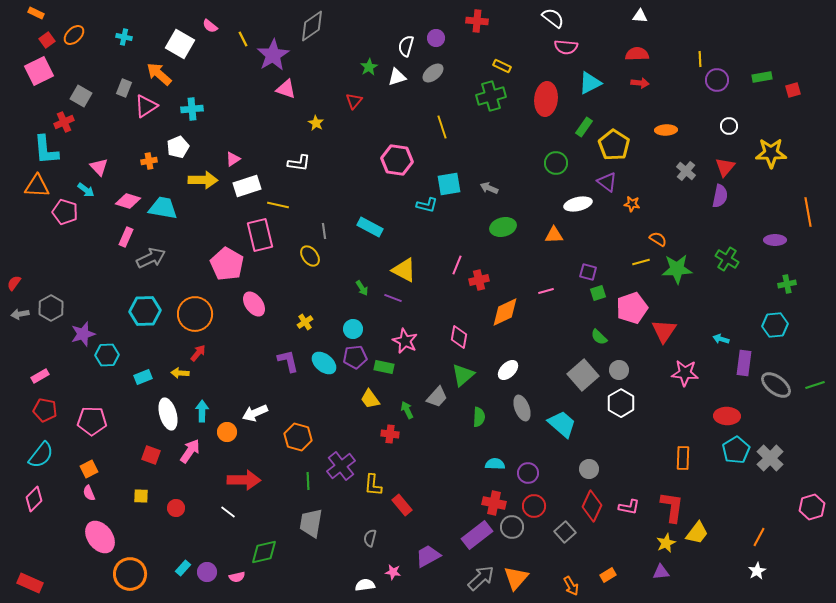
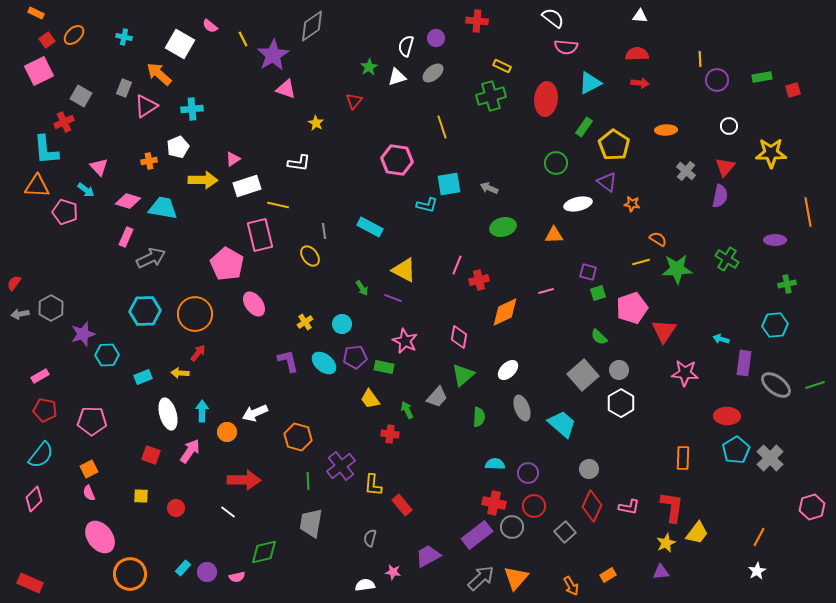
cyan circle at (353, 329): moved 11 px left, 5 px up
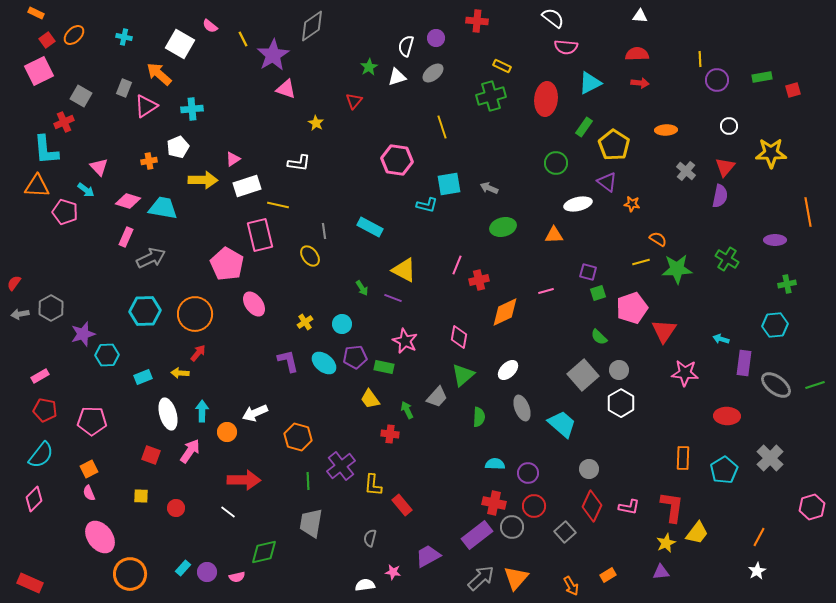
cyan pentagon at (736, 450): moved 12 px left, 20 px down
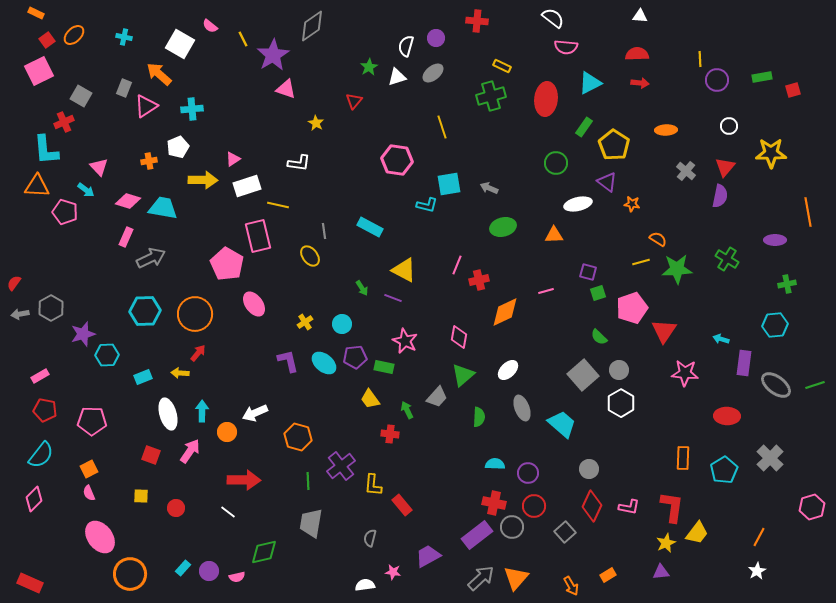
pink rectangle at (260, 235): moved 2 px left, 1 px down
purple circle at (207, 572): moved 2 px right, 1 px up
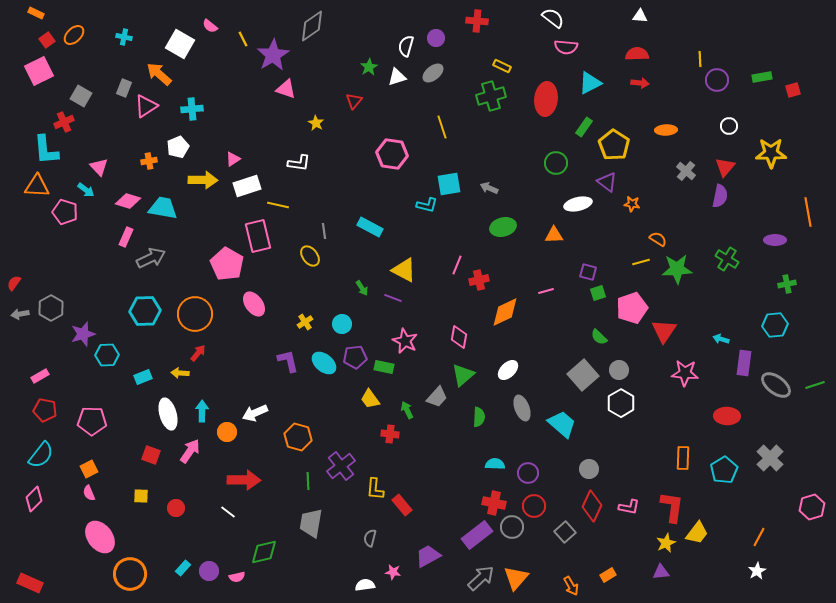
pink hexagon at (397, 160): moved 5 px left, 6 px up
yellow L-shape at (373, 485): moved 2 px right, 4 px down
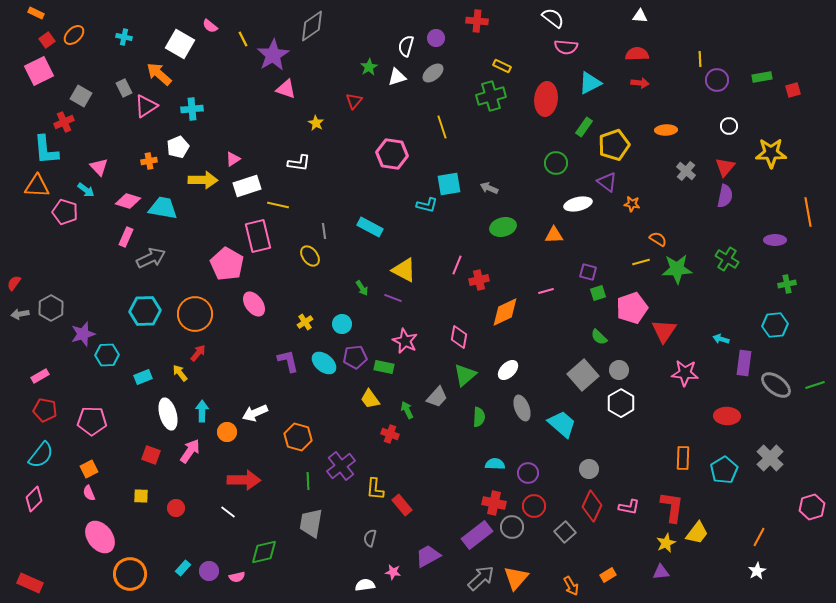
gray rectangle at (124, 88): rotated 48 degrees counterclockwise
yellow pentagon at (614, 145): rotated 20 degrees clockwise
purple semicircle at (720, 196): moved 5 px right
yellow arrow at (180, 373): rotated 48 degrees clockwise
green triangle at (463, 375): moved 2 px right
red cross at (390, 434): rotated 12 degrees clockwise
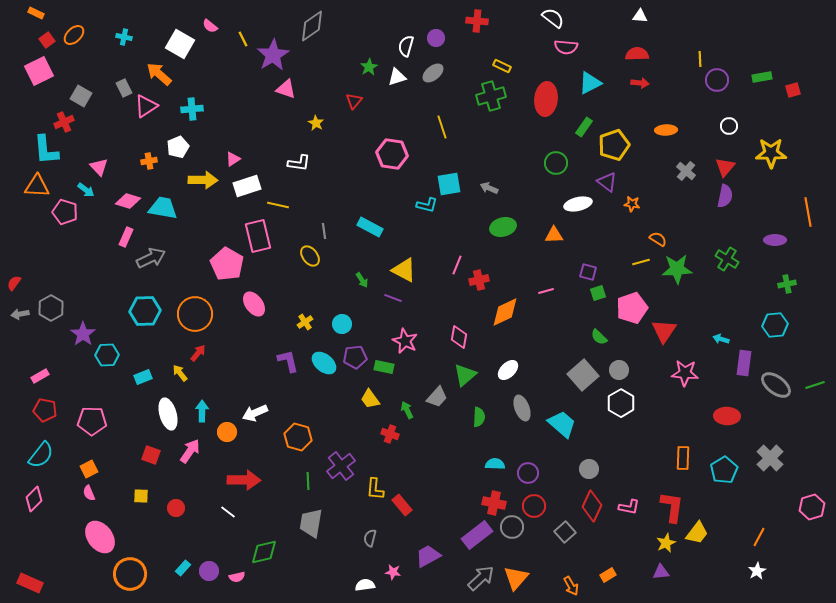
green arrow at (362, 288): moved 8 px up
purple star at (83, 334): rotated 20 degrees counterclockwise
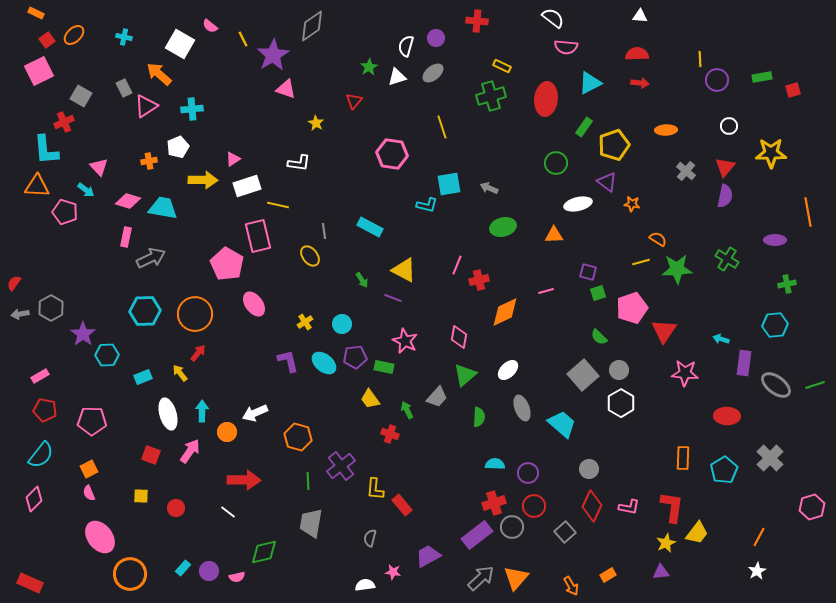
pink rectangle at (126, 237): rotated 12 degrees counterclockwise
red cross at (494, 503): rotated 30 degrees counterclockwise
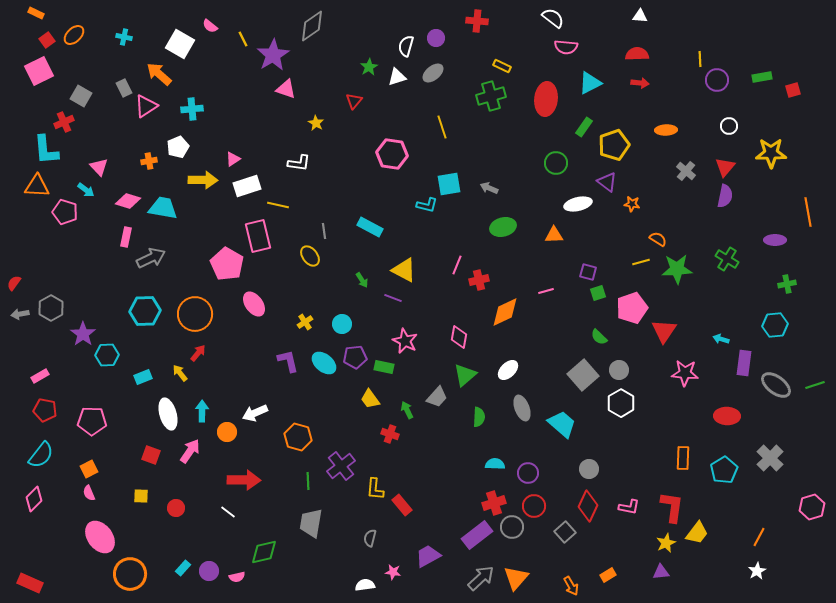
red diamond at (592, 506): moved 4 px left
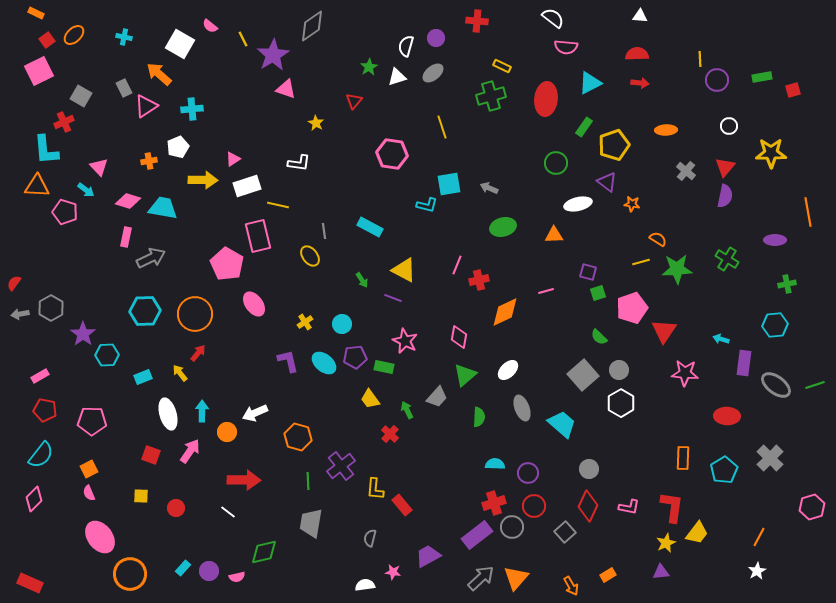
red cross at (390, 434): rotated 24 degrees clockwise
